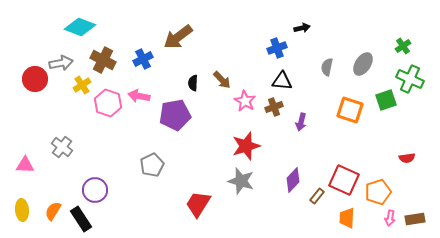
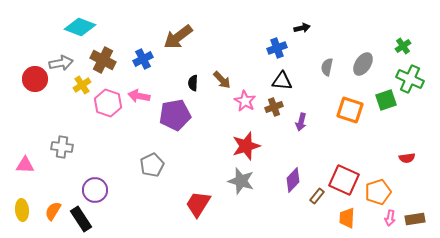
gray cross at (62, 147): rotated 30 degrees counterclockwise
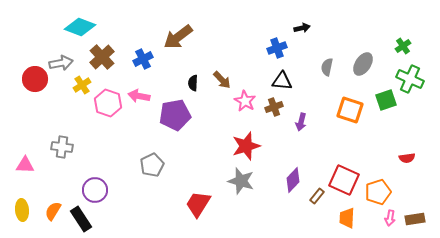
brown cross at (103, 60): moved 1 px left, 3 px up; rotated 20 degrees clockwise
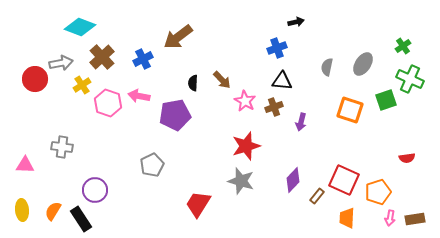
black arrow at (302, 28): moved 6 px left, 6 px up
